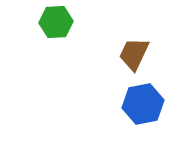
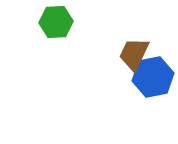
blue hexagon: moved 10 px right, 27 px up
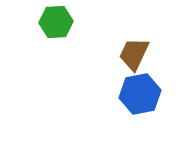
blue hexagon: moved 13 px left, 17 px down
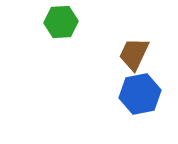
green hexagon: moved 5 px right
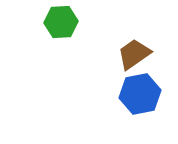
brown trapezoid: rotated 30 degrees clockwise
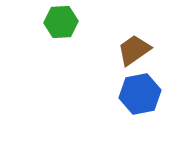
brown trapezoid: moved 4 px up
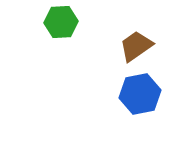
brown trapezoid: moved 2 px right, 4 px up
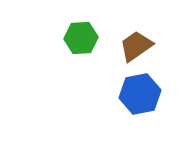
green hexagon: moved 20 px right, 16 px down
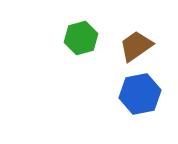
green hexagon: rotated 12 degrees counterclockwise
